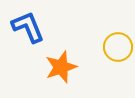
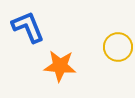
orange star: moved 1 px left, 1 px up; rotated 24 degrees clockwise
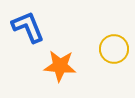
yellow circle: moved 4 px left, 2 px down
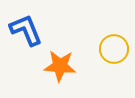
blue L-shape: moved 2 px left, 3 px down
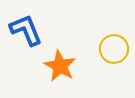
orange star: rotated 24 degrees clockwise
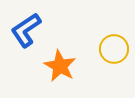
blue L-shape: rotated 102 degrees counterclockwise
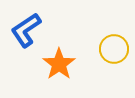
orange star: moved 1 px left, 2 px up; rotated 8 degrees clockwise
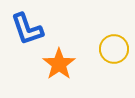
blue L-shape: moved 1 px right, 1 px up; rotated 75 degrees counterclockwise
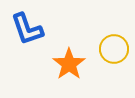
orange star: moved 10 px right
